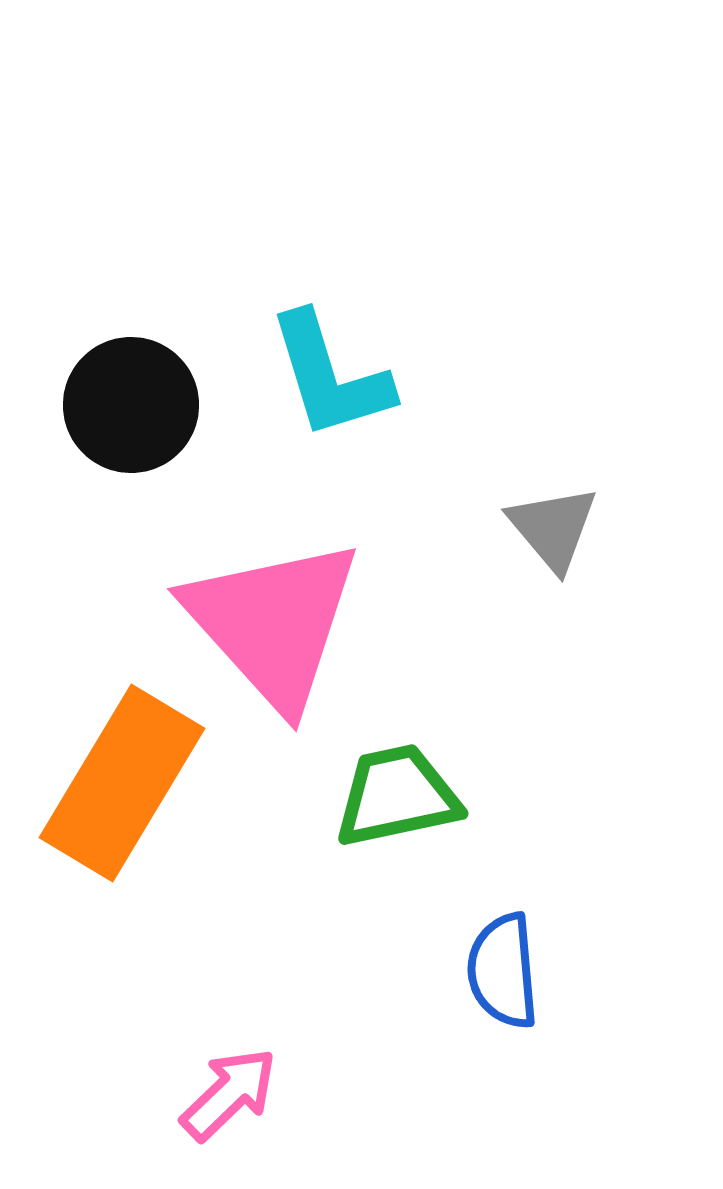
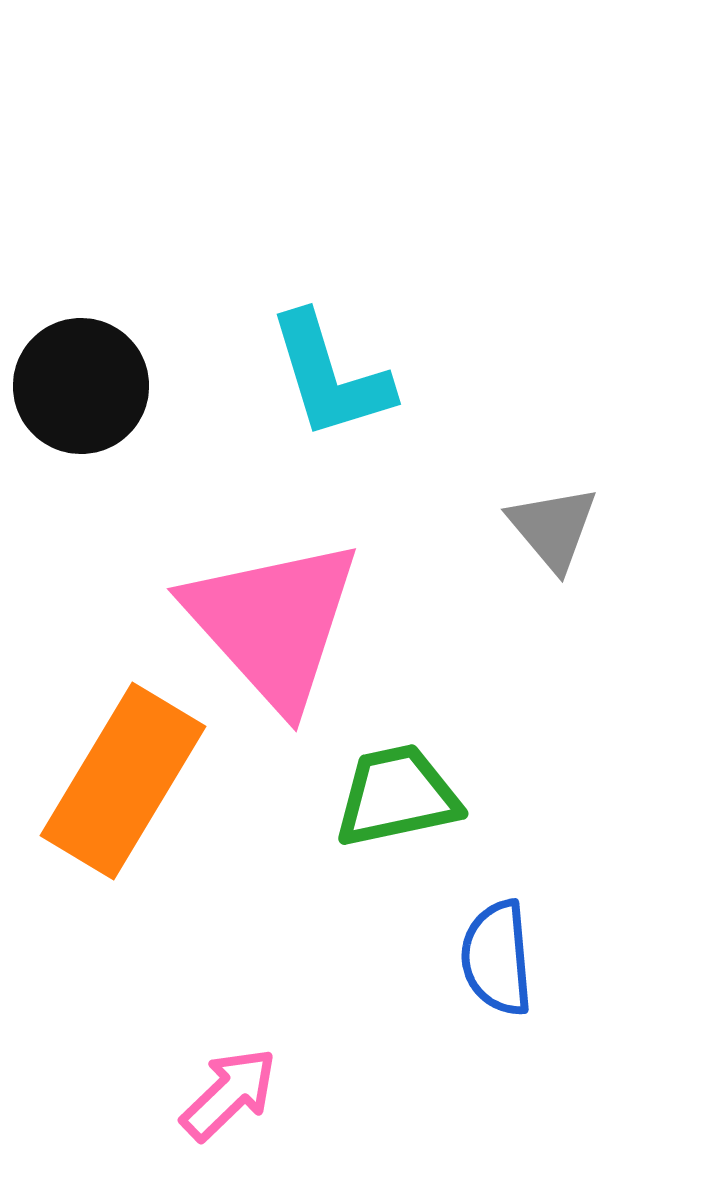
black circle: moved 50 px left, 19 px up
orange rectangle: moved 1 px right, 2 px up
blue semicircle: moved 6 px left, 13 px up
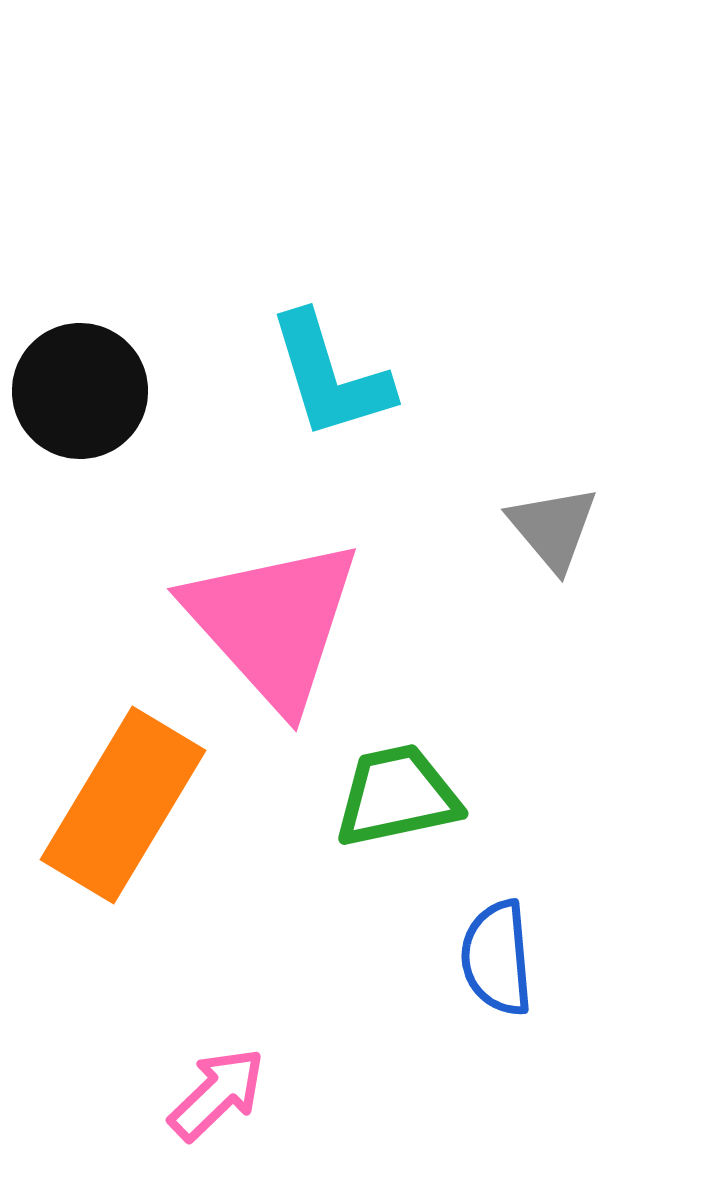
black circle: moved 1 px left, 5 px down
orange rectangle: moved 24 px down
pink arrow: moved 12 px left
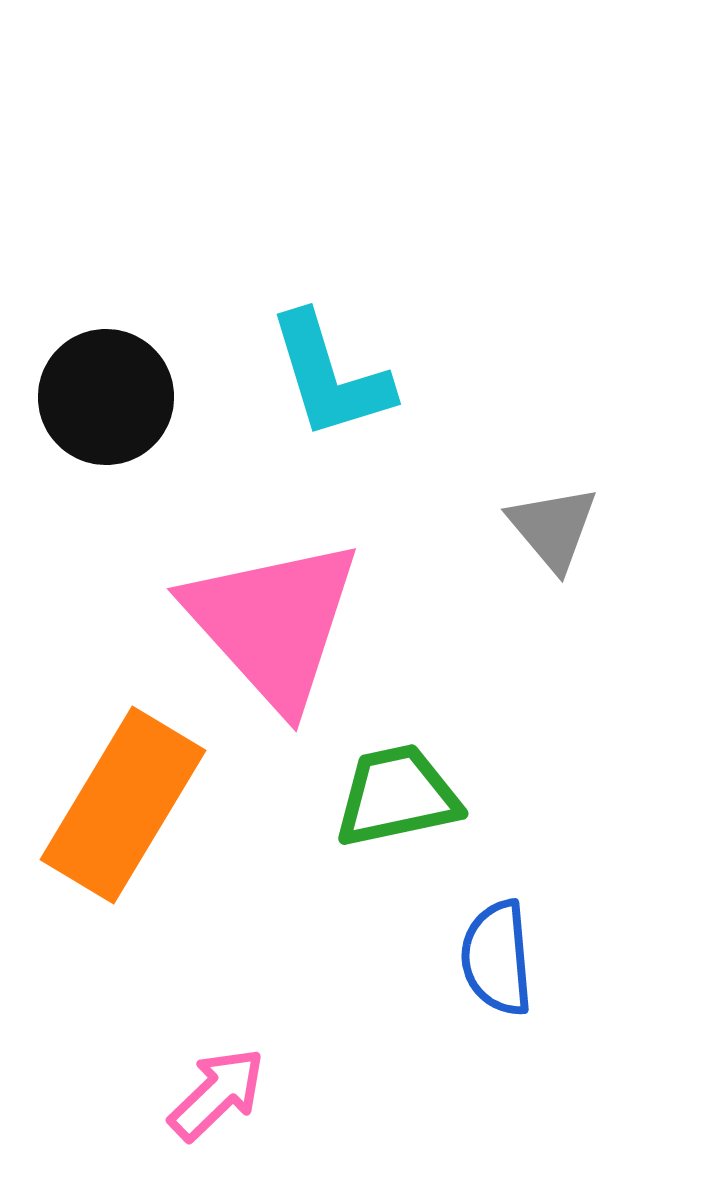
black circle: moved 26 px right, 6 px down
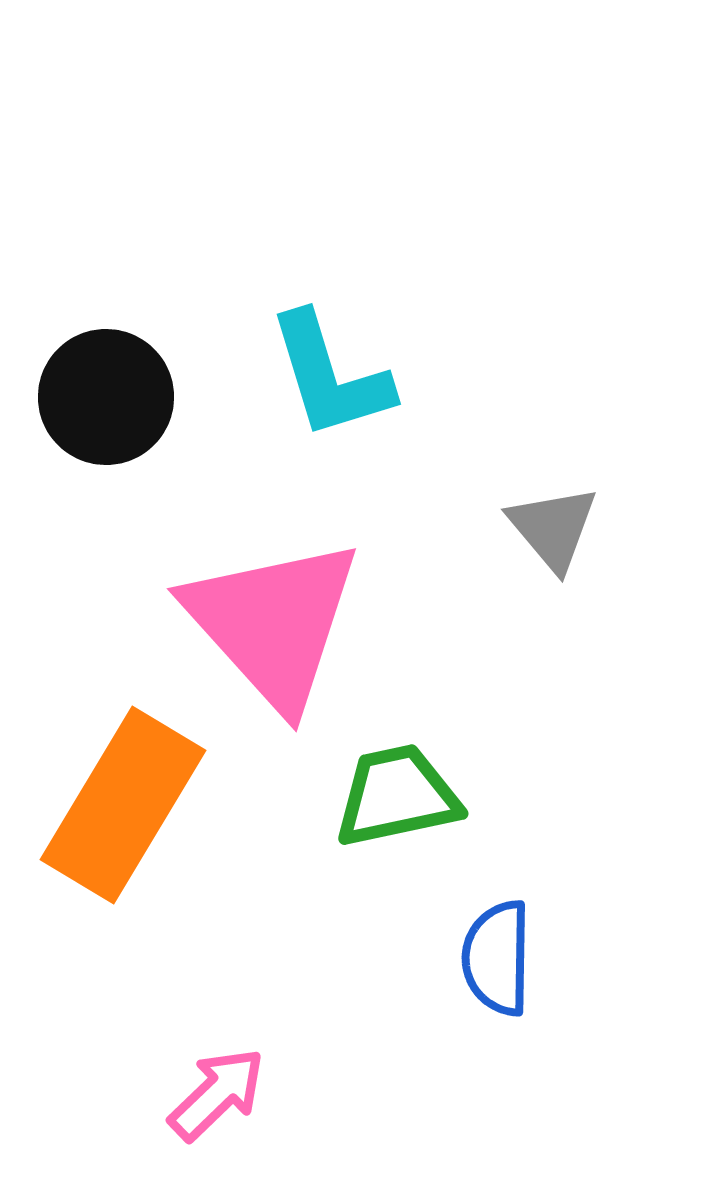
blue semicircle: rotated 6 degrees clockwise
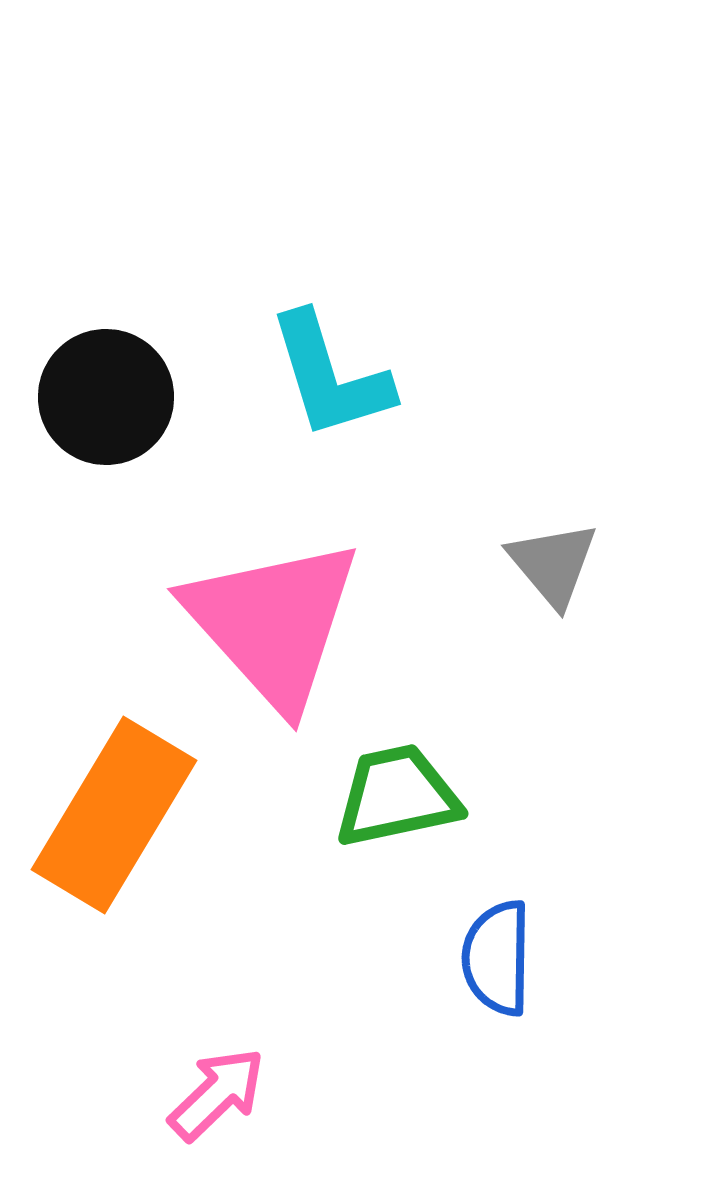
gray triangle: moved 36 px down
orange rectangle: moved 9 px left, 10 px down
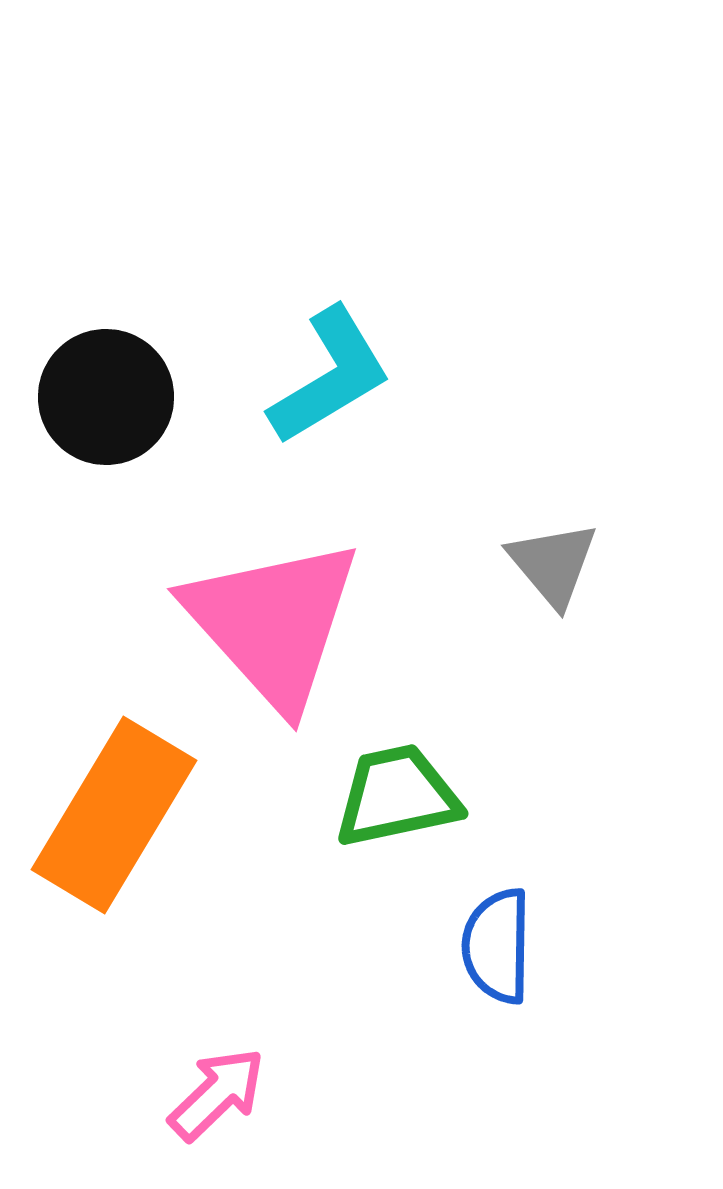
cyan L-shape: rotated 104 degrees counterclockwise
blue semicircle: moved 12 px up
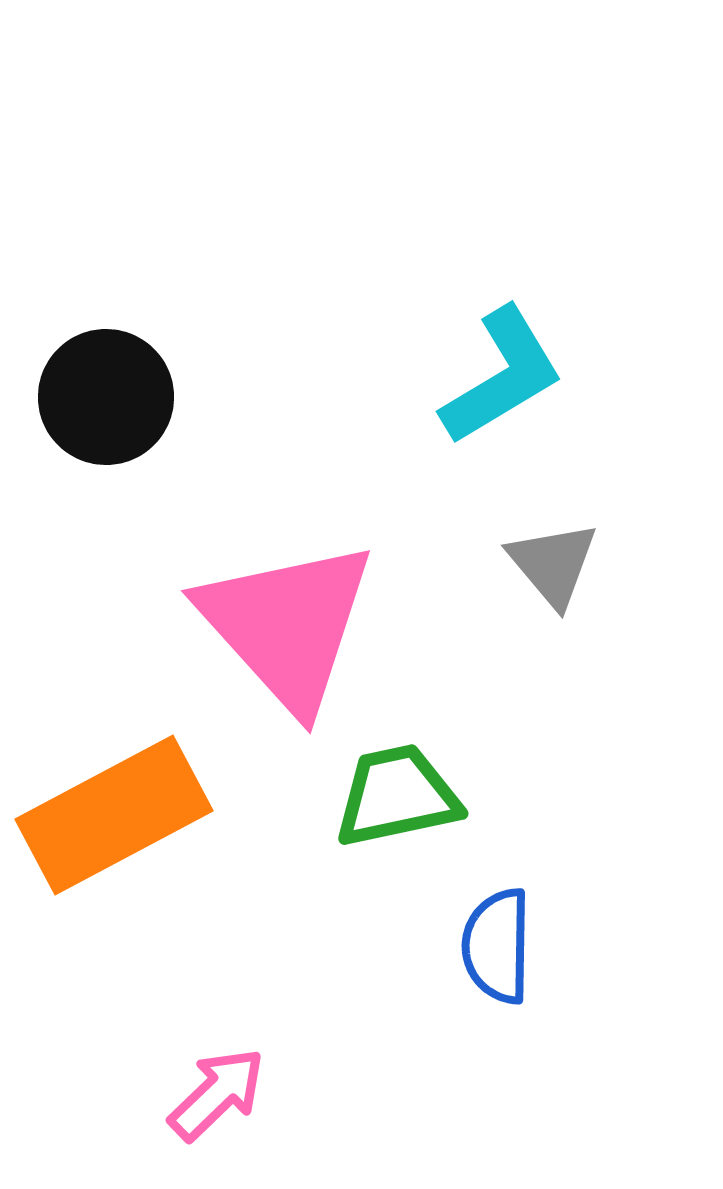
cyan L-shape: moved 172 px right
pink triangle: moved 14 px right, 2 px down
orange rectangle: rotated 31 degrees clockwise
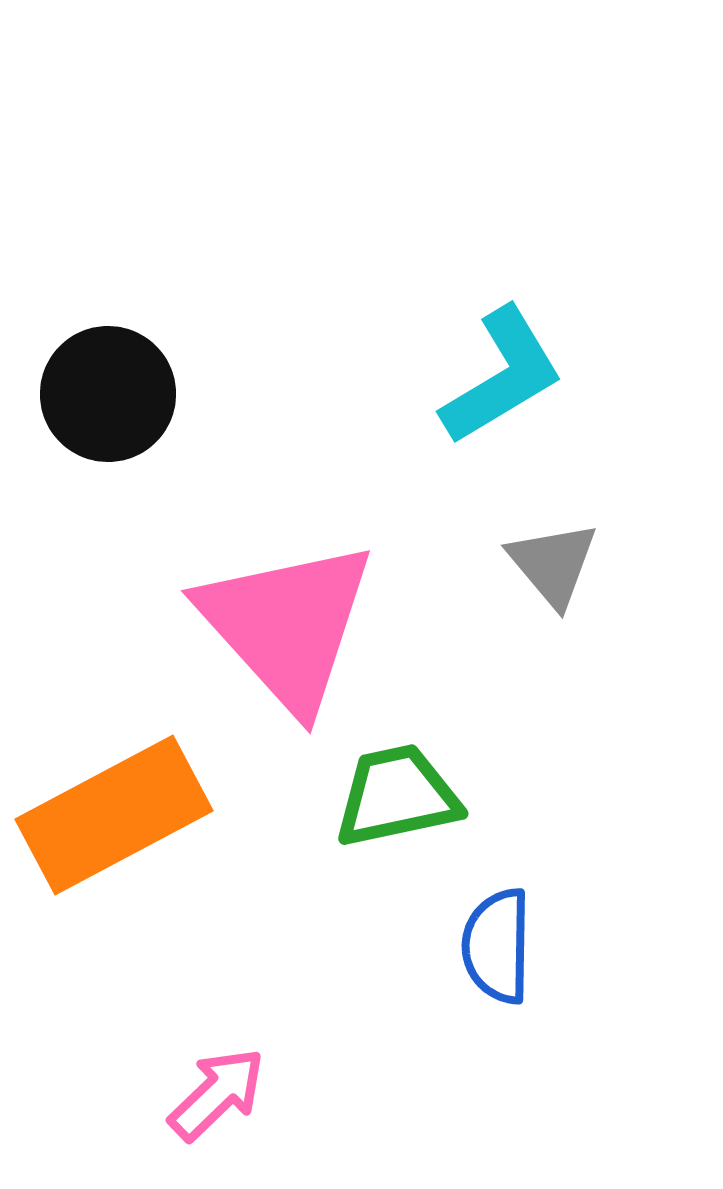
black circle: moved 2 px right, 3 px up
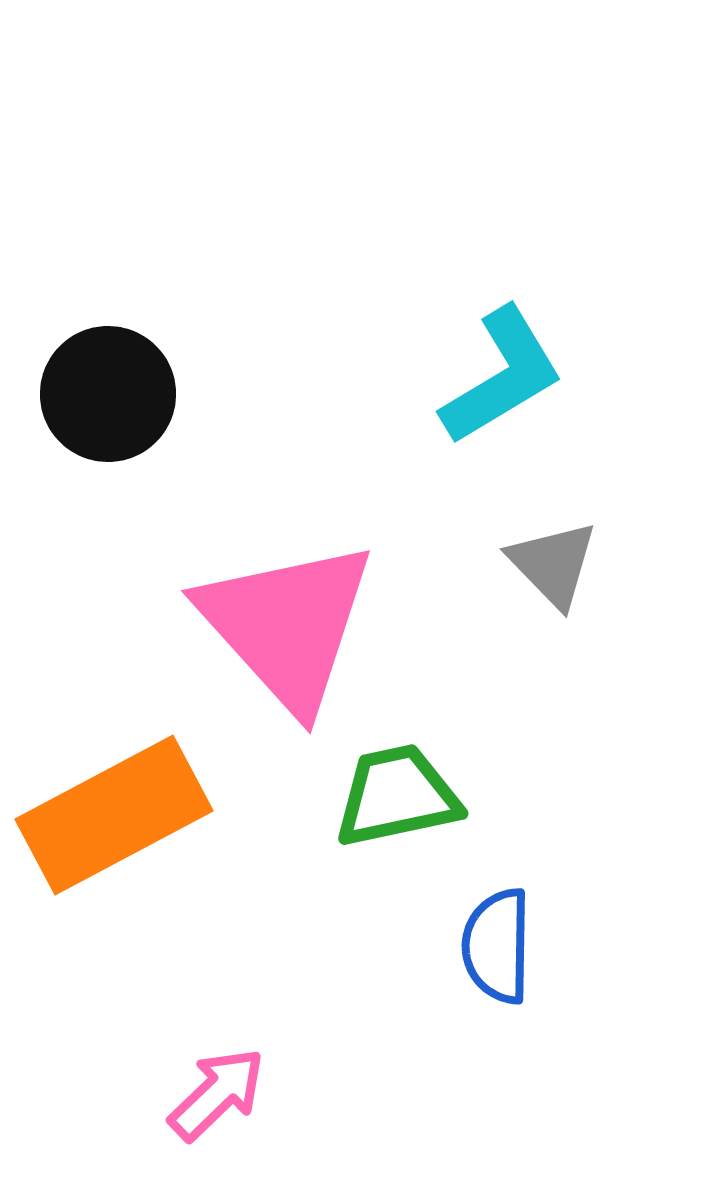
gray triangle: rotated 4 degrees counterclockwise
